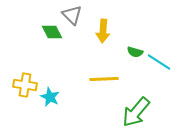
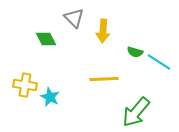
gray triangle: moved 2 px right, 3 px down
green diamond: moved 6 px left, 7 px down
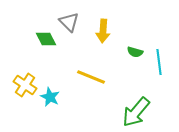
gray triangle: moved 5 px left, 4 px down
cyan line: rotated 50 degrees clockwise
yellow line: moved 13 px left, 2 px up; rotated 24 degrees clockwise
yellow cross: rotated 25 degrees clockwise
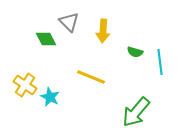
cyan line: moved 1 px right
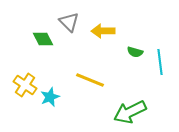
yellow arrow: rotated 85 degrees clockwise
green diamond: moved 3 px left
yellow line: moved 1 px left, 3 px down
cyan star: rotated 24 degrees clockwise
green arrow: moved 6 px left; rotated 24 degrees clockwise
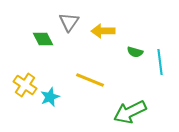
gray triangle: rotated 20 degrees clockwise
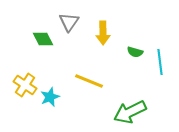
yellow arrow: moved 2 px down; rotated 90 degrees counterclockwise
yellow line: moved 1 px left, 1 px down
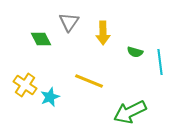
green diamond: moved 2 px left
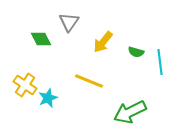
yellow arrow: moved 9 px down; rotated 40 degrees clockwise
green semicircle: moved 1 px right
cyan star: moved 2 px left, 1 px down
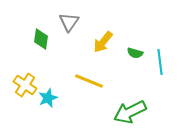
green diamond: rotated 35 degrees clockwise
green semicircle: moved 1 px left, 1 px down
